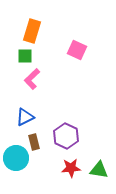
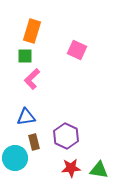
blue triangle: moved 1 px right; rotated 18 degrees clockwise
cyan circle: moved 1 px left
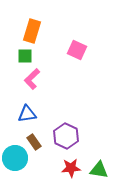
blue triangle: moved 1 px right, 3 px up
brown rectangle: rotated 21 degrees counterclockwise
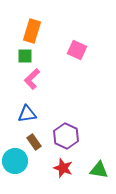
cyan circle: moved 3 px down
red star: moved 8 px left; rotated 24 degrees clockwise
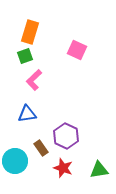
orange rectangle: moved 2 px left, 1 px down
green square: rotated 21 degrees counterclockwise
pink L-shape: moved 2 px right, 1 px down
brown rectangle: moved 7 px right, 6 px down
green triangle: rotated 18 degrees counterclockwise
